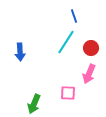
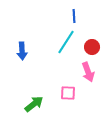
blue line: rotated 16 degrees clockwise
red circle: moved 1 px right, 1 px up
blue arrow: moved 2 px right, 1 px up
pink arrow: moved 1 px left, 2 px up; rotated 42 degrees counterclockwise
green arrow: rotated 150 degrees counterclockwise
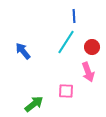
blue arrow: moved 1 px right; rotated 144 degrees clockwise
pink square: moved 2 px left, 2 px up
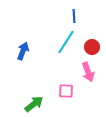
blue arrow: rotated 60 degrees clockwise
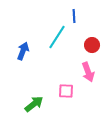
cyan line: moved 9 px left, 5 px up
red circle: moved 2 px up
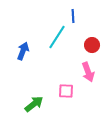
blue line: moved 1 px left
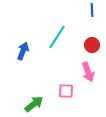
blue line: moved 19 px right, 6 px up
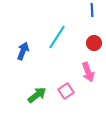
red circle: moved 2 px right, 2 px up
pink square: rotated 35 degrees counterclockwise
green arrow: moved 3 px right, 9 px up
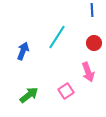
green arrow: moved 8 px left
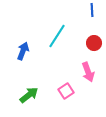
cyan line: moved 1 px up
